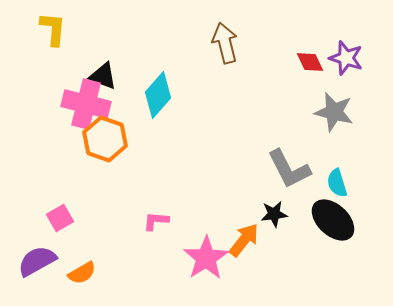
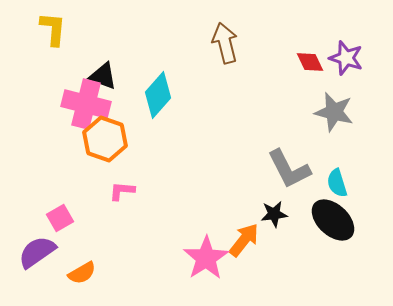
pink L-shape: moved 34 px left, 30 px up
purple semicircle: moved 9 px up; rotated 6 degrees counterclockwise
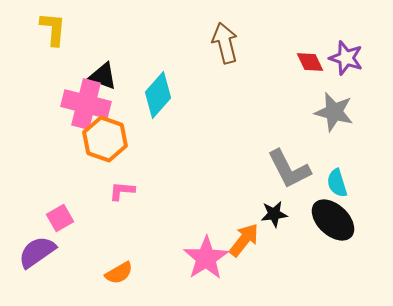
orange semicircle: moved 37 px right
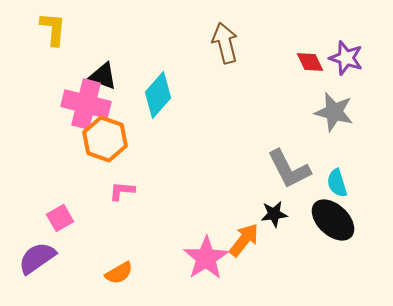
purple semicircle: moved 6 px down
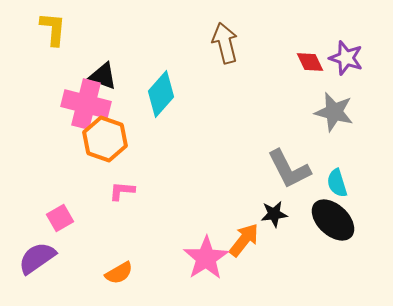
cyan diamond: moved 3 px right, 1 px up
